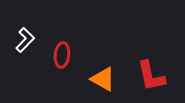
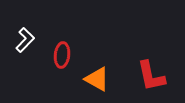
orange triangle: moved 6 px left
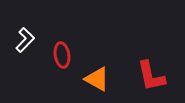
red ellipse: rotated 15 degrees counterclockwise
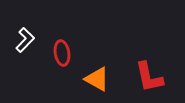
red ellipse: moved 2 px up
red L-shape: moved 2 px left, 1 px down
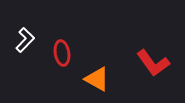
red L-shape: moved 4 px right, 14 px up; rotated 24 degrees counterclockwise
